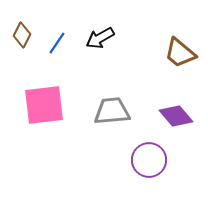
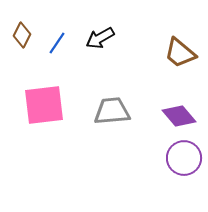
purple diamond: moved 3 px right
purple circle: moved 35 px right, 2 px up
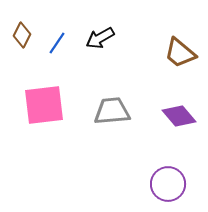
purple circle: moved 16 px left, 26 px down
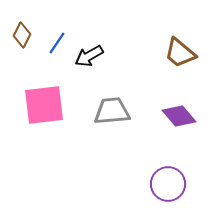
black arrow: moved 11 px left, 18 px down
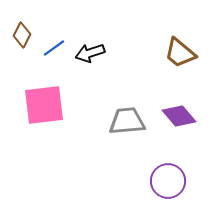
blue line: moved 3 px left, 5 px down; rotated 20 degrees clockwise
black arrow: moved 1 px right, 3 px up; rotated 12 degrees clockwise
gray trapezoid: moved 15 px right, 10 px down
purple circle: moved 3 px up
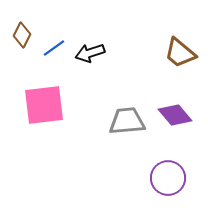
purple diamond: moved 4 px left, 1 px up
purple circle: moved 3 px up
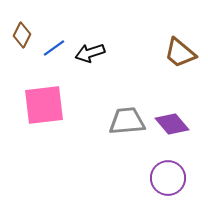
purple diamond: moved 3 px left, 9 px down
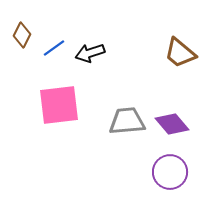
pink square: moved 15 px right
purple circle: moved 2 px right, 6 px up
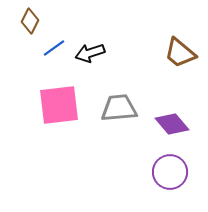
brown diamond: moved 8 px right, 14 px up
gray trapezoid: moved 8 px left, 13 px up
